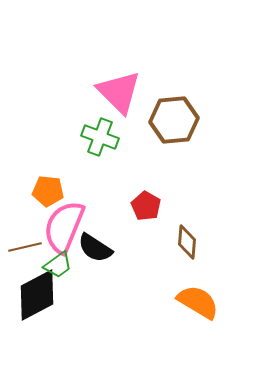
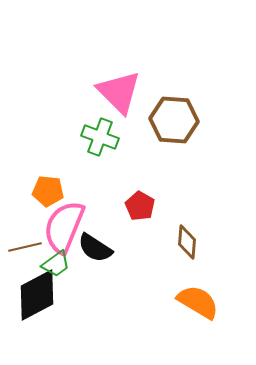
brown hexagon: rotated 9 degrees clockwise
red pentagon: moved 6 px left
green trapezoid: moved 2 px left, 1 px up
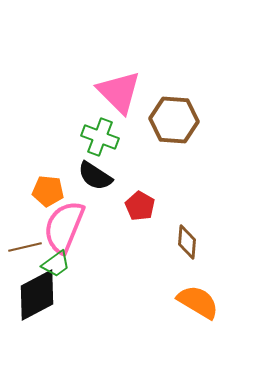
black semicircle: moved 72 px up
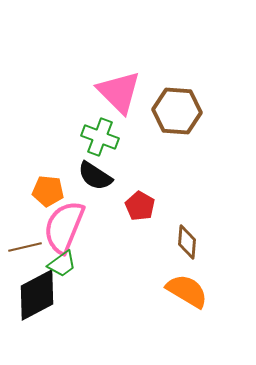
brown hexagon: moved 3 px right, 9 px up
green trapezoid: moved 6 px right
orange semicircle: moved 11 px left, 11 px up
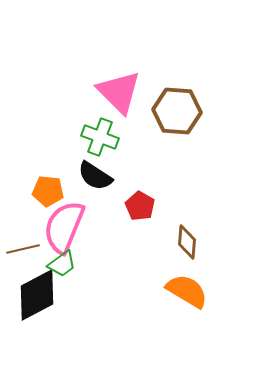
brown line: moved 2 px left, 2 px down
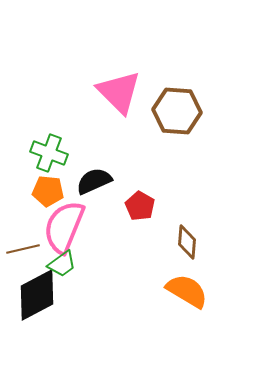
green cross: moved 51 px left, 16 px down
black semicircle: moved 1 px left, 5 px down; rotated 123 degrees clockwise
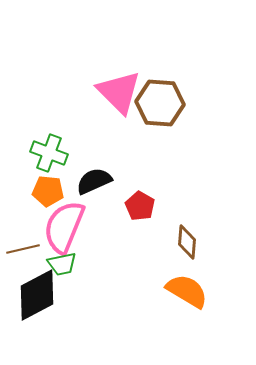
brown hexagon: moved 17 px left, 8 px up
green trapezoid: rotated 24 degrees clockwise
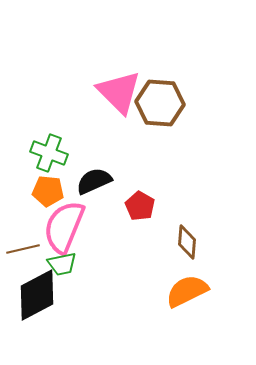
orange semicircle: rotated 57 degrees counterclockwise
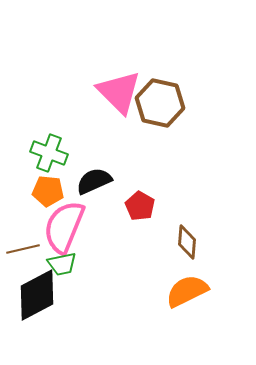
brown hexagon: rotated 9 degrees clockwise
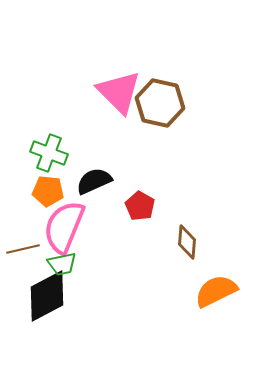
orange semicircle: moved 29 px right
black diamond: moved 10 px right, 1 px down
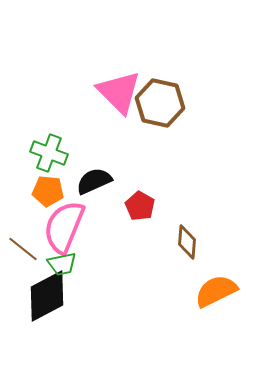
brown line: rotated 52 degrees clockwise
